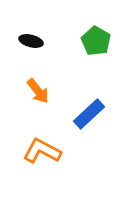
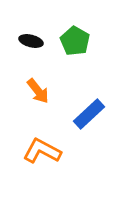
green pentagon: moved 21 px left
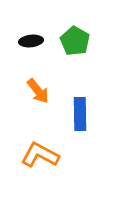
black ellipse: rotated 20 degrees counterclockwise
blue rectangle: moved 9 px left; rotated 48 degrees counterclockwise
orange L-shape: moved 2 px left, 4 px down
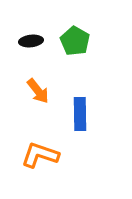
orange L-shape: rotated 9 degrees counterclockwise
